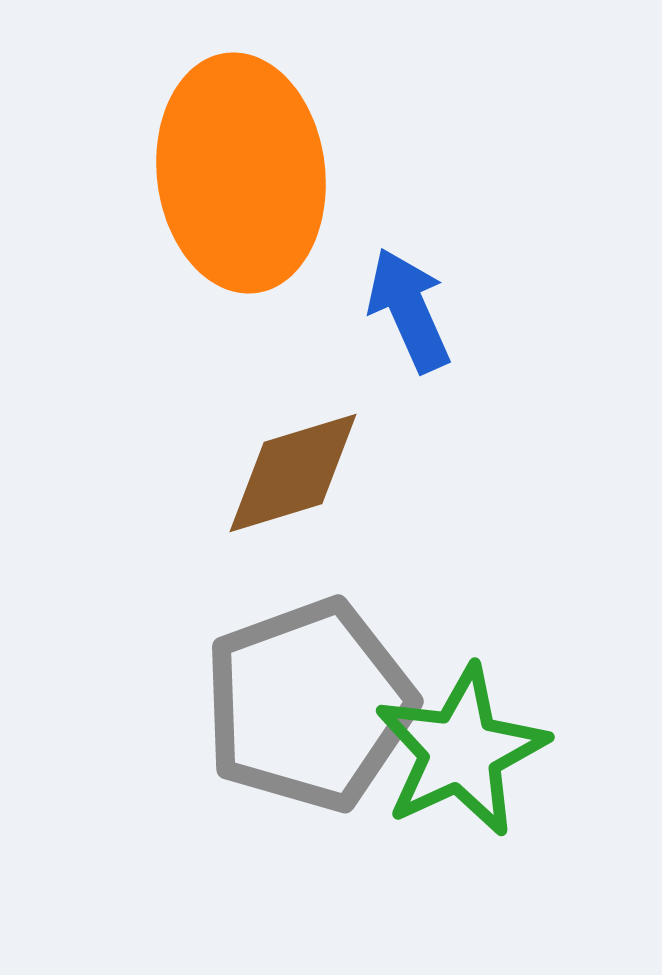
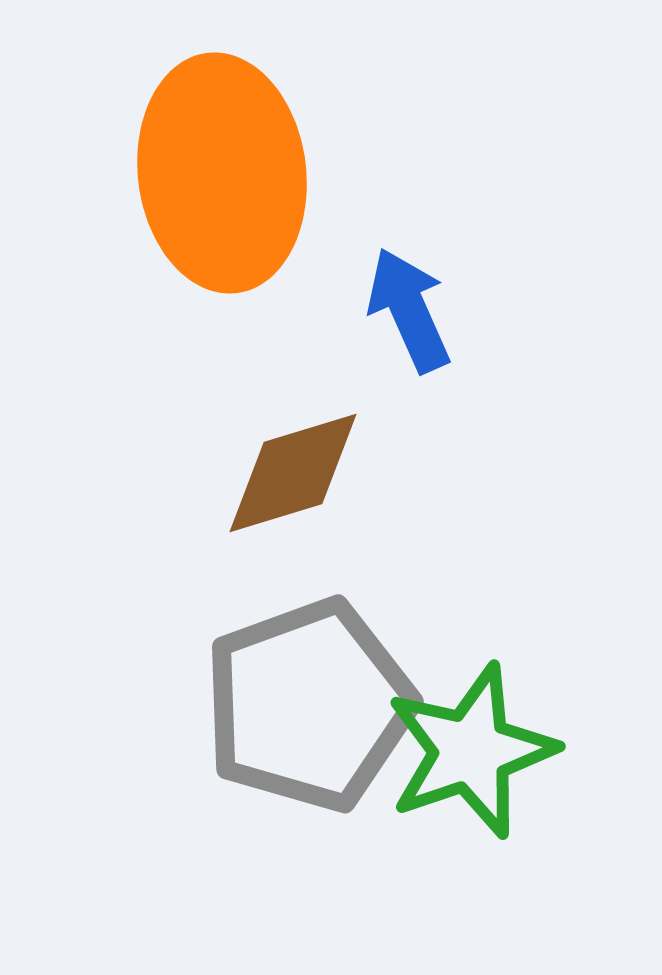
orange ellipse: moved 19 px left
green star: moved 10 px right; rotated 6 degrees clockwise
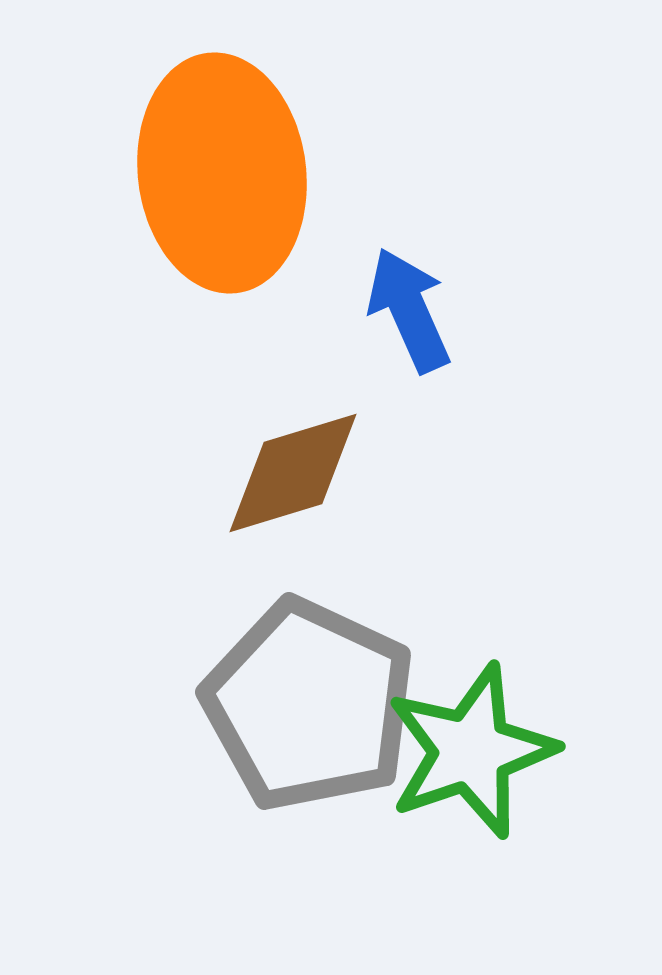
gray pentagon: rotated 27 degrees counterclockwise
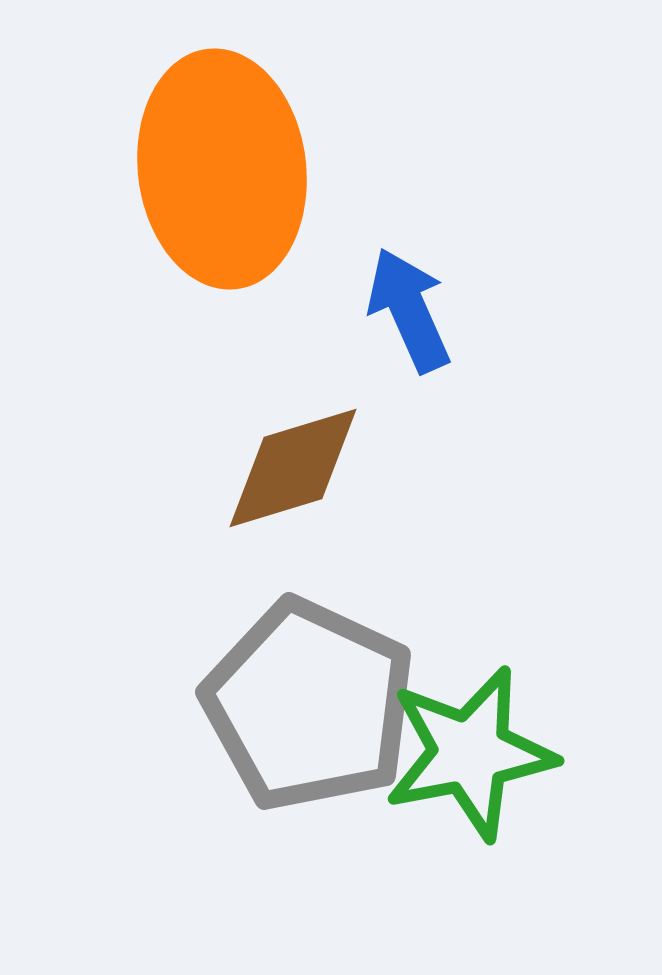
orange ellipse: moved 4 px up
brown diamond: moved 5 px up
green star: moved 1 px left, 2 px down; rotated 8 degrees clockwise
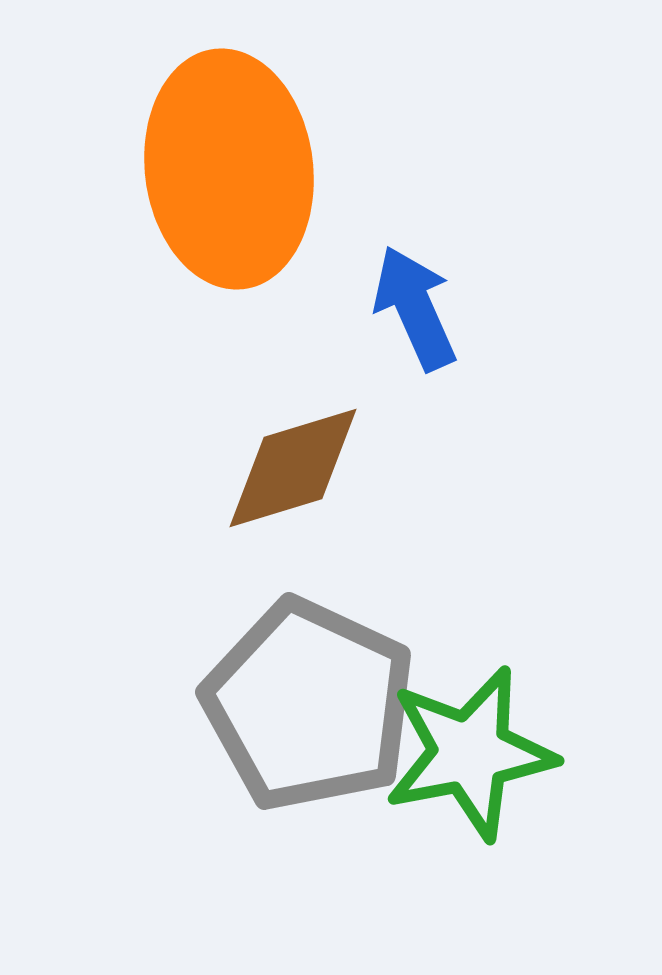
orange ellipse: moved 7 px right
blue arrow: moved 6 px right, 2 px up
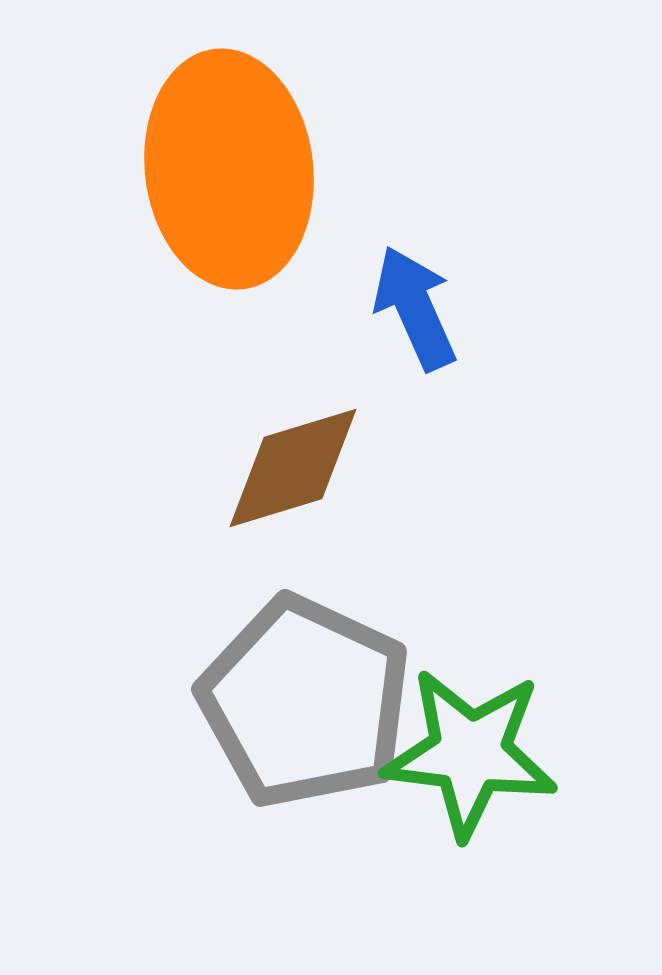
gray pentagon: moved 4 px left, 3 px up
green star: rotated 18 degrees clockwise
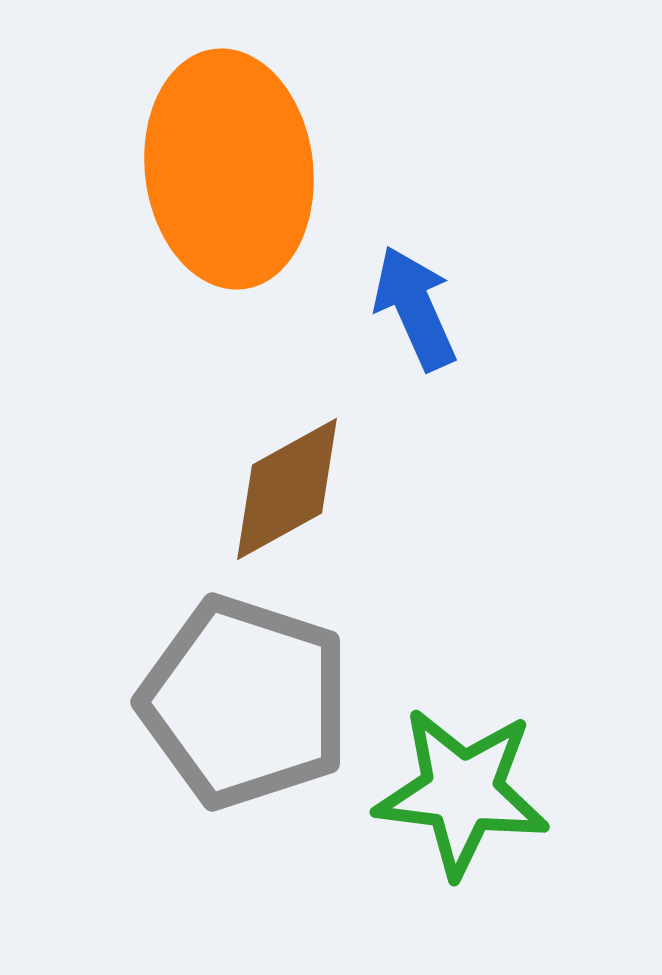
brown diamond: moved 6 px left, 21 px down; rotated 12 degrees counterclockwise
gray pentagon: moved 60 px left; rotated 7 degrees counterclockwise
green star: moved 8 px left, 39 px down
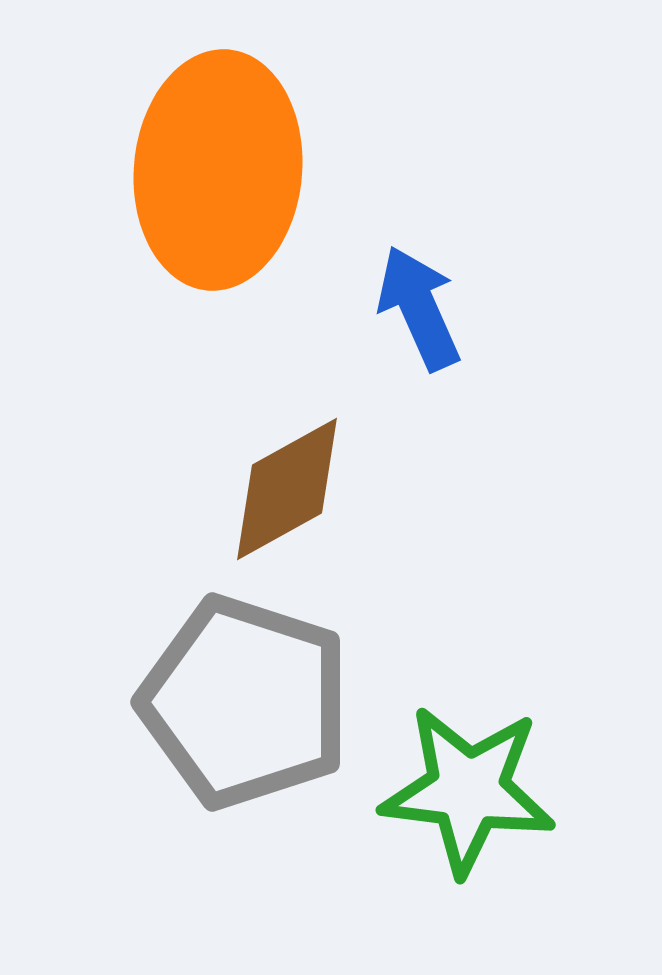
orange ellipse: moved 11 px left, 1 px down; rotated 12 degrees clockwise
blue arrow: moved 4 px right
green star: moved 6 px right, 2 px up
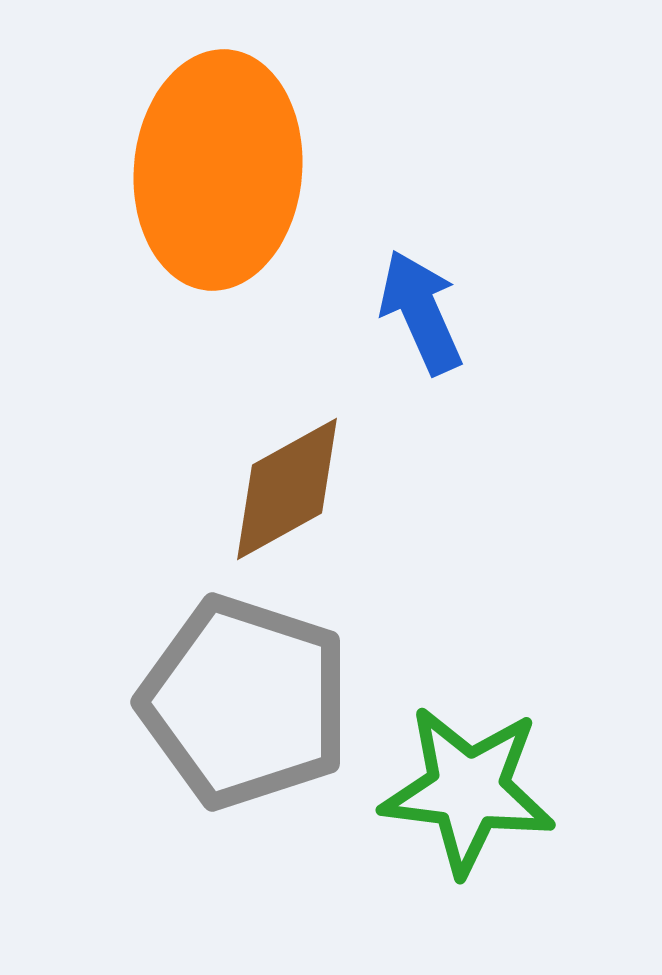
blue arrow: moved 2 px right, 4 px down
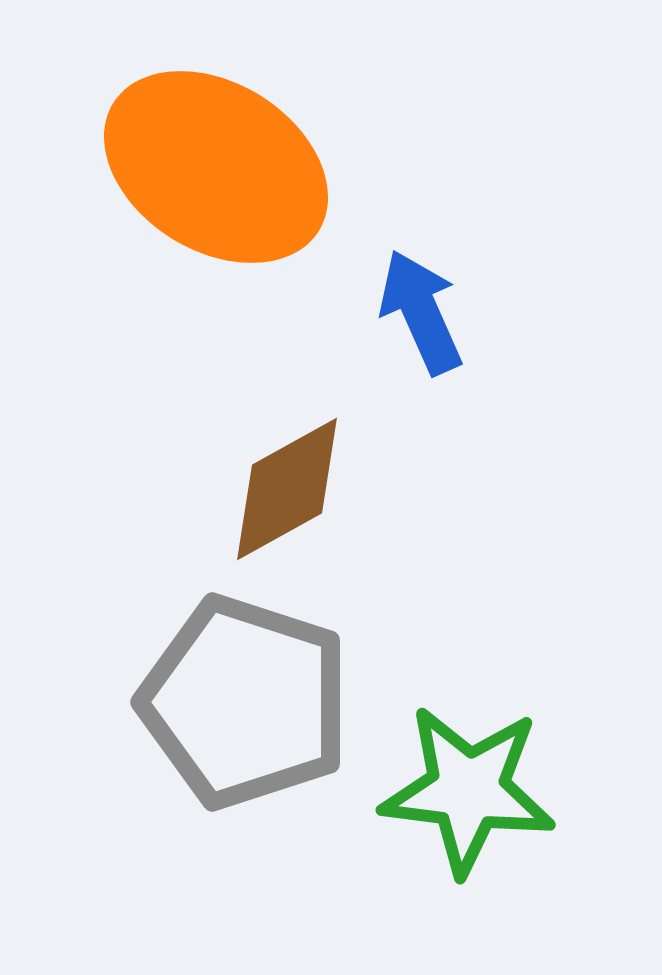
orange ellipse: moved 2 px left, 3 px up; rotated 63 degrees counterclockwise
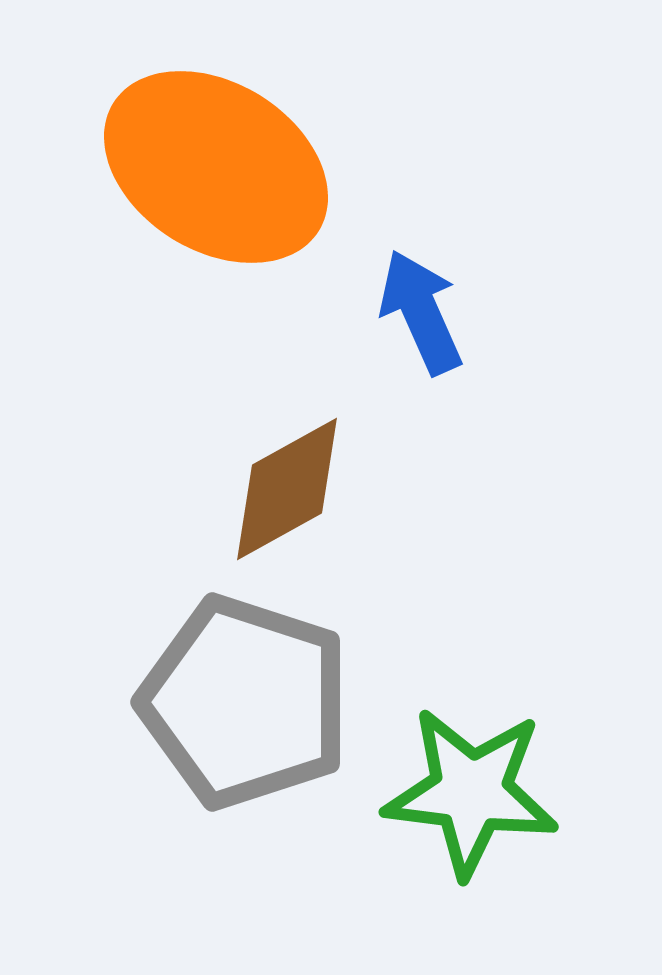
green star: moved 3 px right, 2 px down
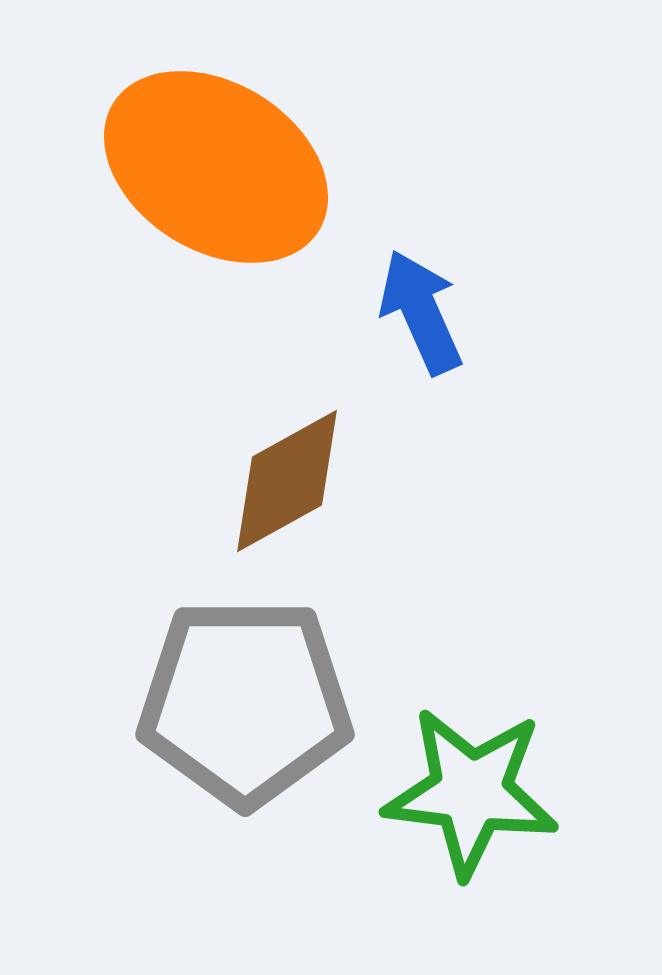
brown diamond: moved 8 px up
gray pentagon: rotated 18 degrees counterclockwise
